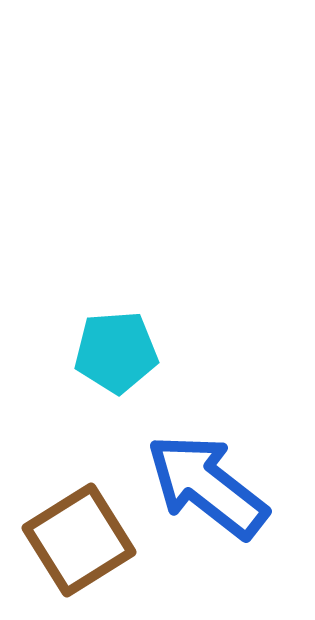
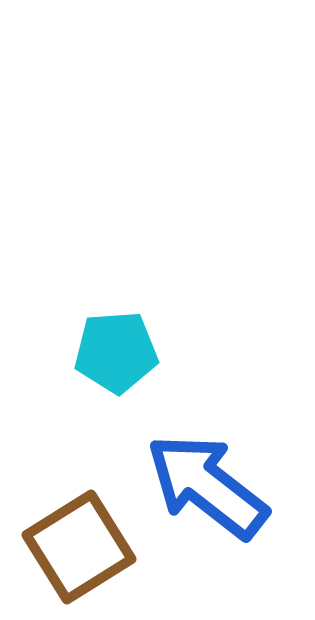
brown square: moved 7 px down
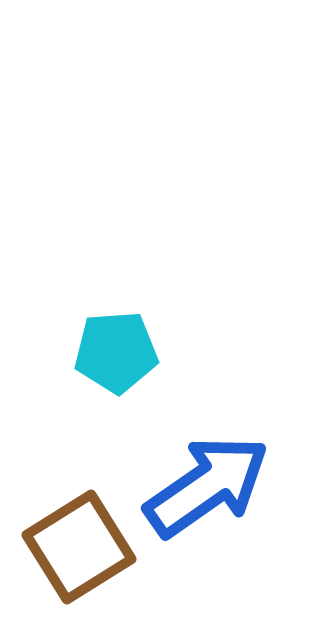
blue arrow: rotated 107 degrees clockwise
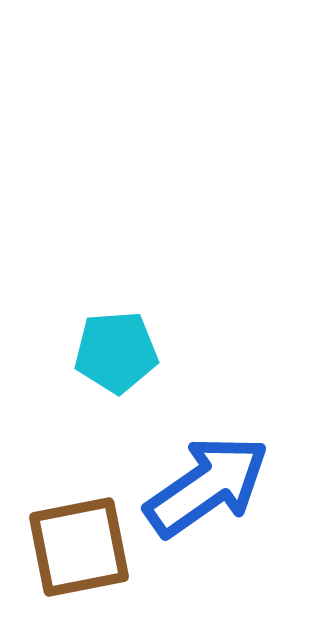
brown square: rotated 21 degrees clockwise
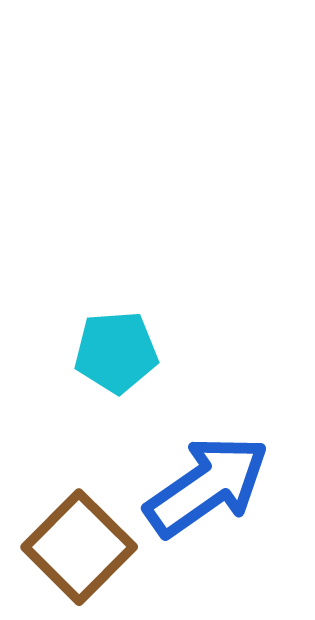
brown square: rotated 34 degrees counterclockwise
